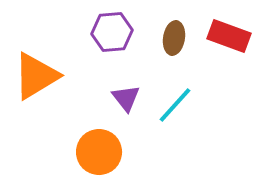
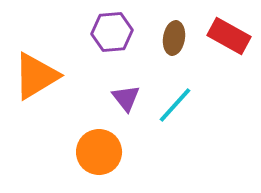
red rectangle: rotated 9 degrees clockwise
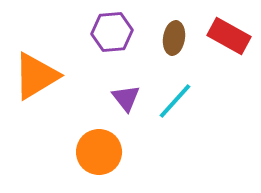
cyan line: moved 4 px up
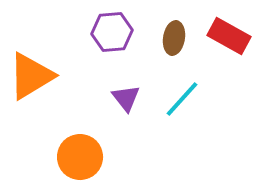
orange triangle: moved 5 px left
cyan line: moved 7 px right, 2 px up
orange circle: moved 19 px left, 5 px down
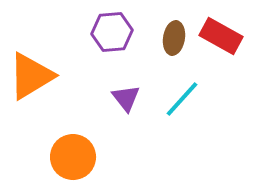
red rectangle: moved 8 px left
orange circle: moved 7 px left
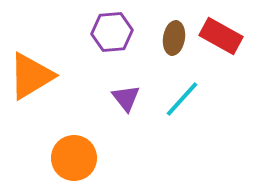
orange circle: moved 1 px right, 1 px down
